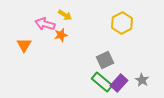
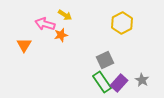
green rectangle: rotated 15 degrees clockwise
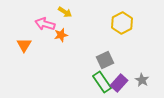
yellow arrow: moved 3 px up
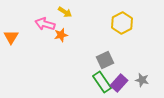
orange triangle: moved 13 px left, 8 px up
gray star: rotated 16 degrees counterclockwise
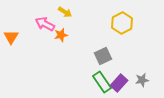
pink arrow: rotated 12 degrees clockwise
gray square: moved 2 px left, 4 px up
gray star: rotated 24 degrees counterclockwise
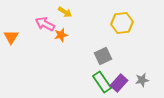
yellow hexagon: rotated 20 degrees clockwise
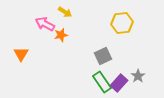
orange triangle: moved 10 px right, 17 px down
gray star: moved 4 px left, 4 px up; rotated 24 degrees counterclockwise
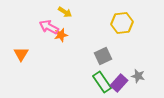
pink arrow: moved 4 px right, 3 px down
gray star: rotated 24 degrees counterclockwise
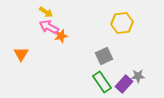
yellow arrow: moved 19 px left
orange star: moved 1 px down
gray square: moved 1 px right
gray star: rotated 16 degrees counterclockwise
purple rectangle: moved 5 px right, 1 px down
